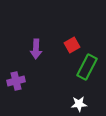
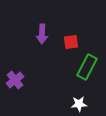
red square: moved 1 px left, 3 px up; rotated 21 degrees clockwise
purple arrow: moved 6 px right, 15 px up
purple cross: moved 1 px left, 1 px up; rotated 24 degrees counterclockwise
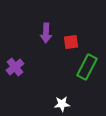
purple arrow: moved 4 px right, 1 px up
purple cross: moved 13 px up
white star: moved 17 px left
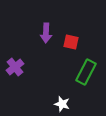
red square: rotated 21 degrees clockwise
green rectangle: moved 1 px left, 5 px down
white star: rotated 21 degrees clockwise
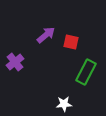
purple arrow: moved 2 px down; rotated 132 degrees counterclockwise
purple cross: moved 5 px up
white star: moved 2 px right; rotated 21 degrees counterclockwise
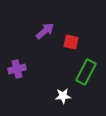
purple arrow: moved 1 px left, 4 px up
purple cross: moved 2 px right, 7 px down; rotated 24 degrees clockwise
white star: moved 1 px left, 8 px up
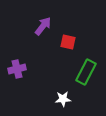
purple arrow: moved 2 px left, 5 px up; rotated 12 degrees counterclockwise
red square: moved 3 px left
white star: moved 3 px down
